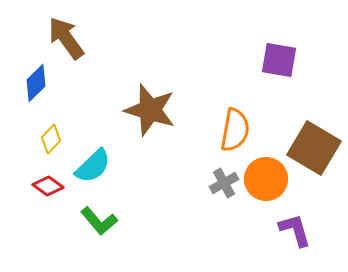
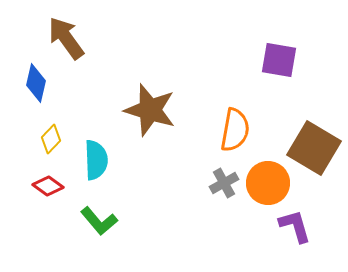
blue diamond: rotated 33 degrees counterclockwise
cyan semicircle: moved 3 px right, 6 px up; rotated 48 degrees counterclockwise
orange circle: moved 2 px right, 4 px down
purple L-shape: moved 4 px up
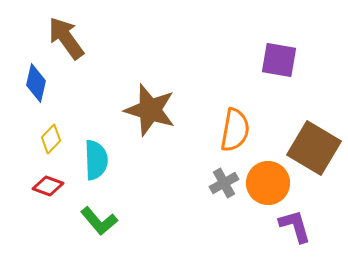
red diamond: rotated 16 degrees counterclockwise
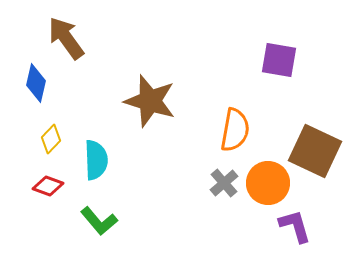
brown star: moved 9 px up
brown square: moved 1 px right, 3 px down; rotated 6 degrees counterclockwise
gray cross: rotated 12 degrees counterclockwise
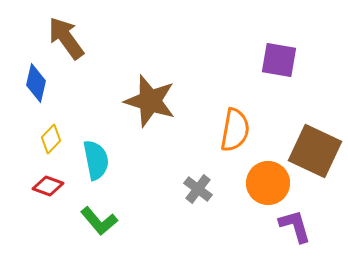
cyan semicircle: rotated 9 degrees counterclockwise
gray cross: moved 26 px left, 6 px down; rotated 12 degrees counterclockwise
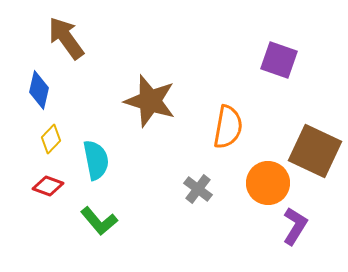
purple square: rotated 9 degrees clockwise
blue diamond: moved 3 px right, 7 px down
orange semicircle: moved 7 px left, 3 px up
purple L-shape: rotated 48 degrees clockwise
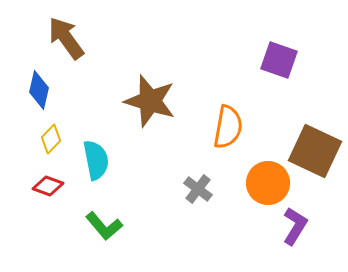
green L-shape: moved 5 px right, 5 px down
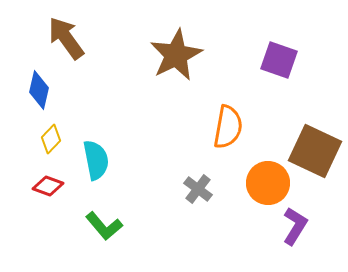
brown star: moved 26 px right, 46 px up; rotated 28 degrees clockwise
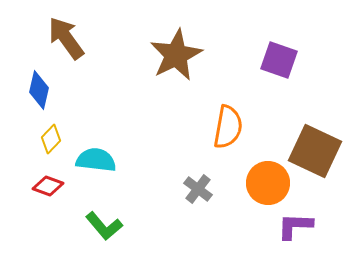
cyan semicircle: rotated 72 degrees counterclockwise
purple L-shape: rotated 120 degrees counterclockwise
